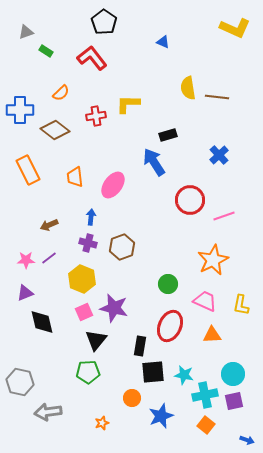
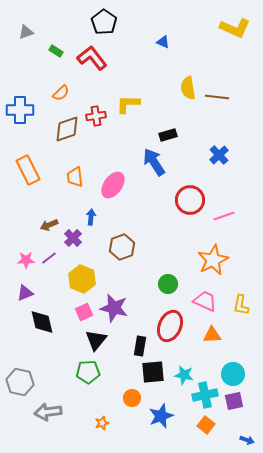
green rectangle at (46, 51): moved 10 px right
brown diamond at (55, 130): moved 12 px right, 1 px up; rotated 56 degrees counterclockwise
purple cross at (88, 243): moved 15 px left, 5 px up; rotated 30 degrees clockwise
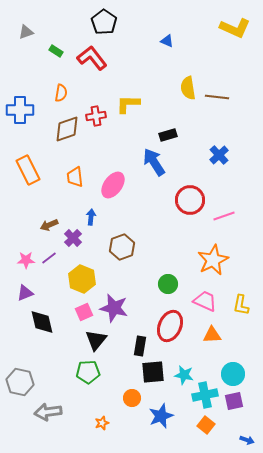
blue triangle at (163, 42): moved 4 px right, 1 px up
orange semicircle at (61, 93): rotated 36 degrees counterclockwise
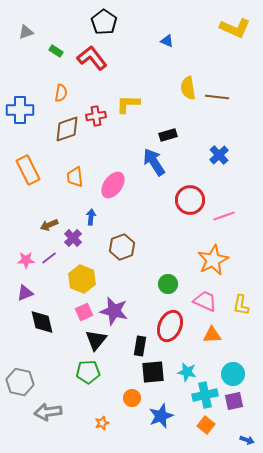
purple star at (114, 308): moved 3 px down
cyan star at (184, 375): moved 3 px right, 3 px up
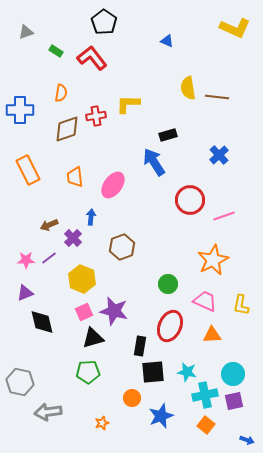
black triangle at (96, 340): moved 3 px left, 2 px up; rotated 35 degrees clockwise
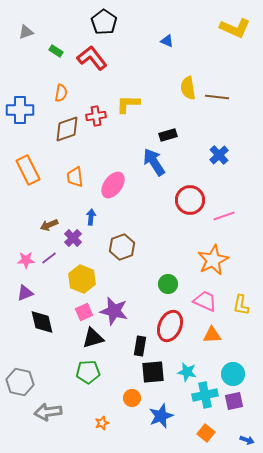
orange square at (206, 425): moved 8 px down
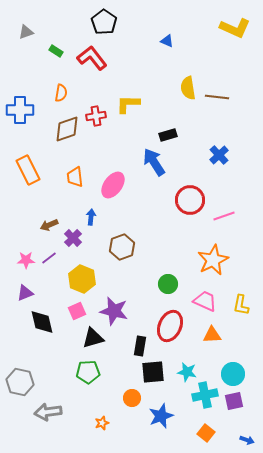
pink square at (84, 312): moved 7 px left, 1 px up
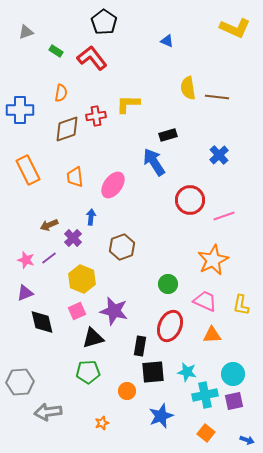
pink star at (26, 260): rotated 18 degrees clockwise
gray hexagon at (20, 382): rotated 16 degrees counterclockwise
orange circle at (132, 398): moved 5 px left, 7 px up
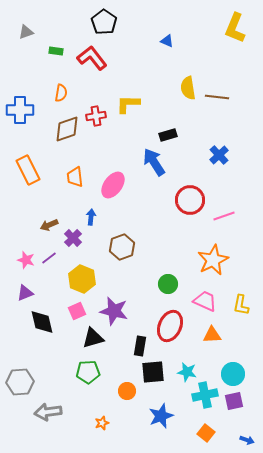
yellow L-shape at (235, 28): rotated 88 degrees clockwise
green rectangle at (56, 51): rotated 24 degrees counterclockwise
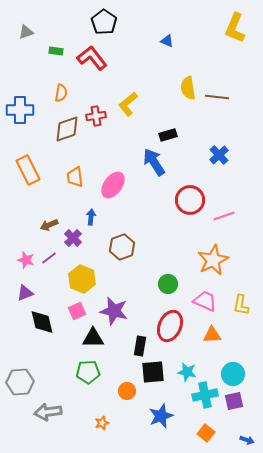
yellow L-shape at (128, 104): rotated 40 degrees counterclockwise
black triangle at (93, 338): rotated 15 degrees clockwise
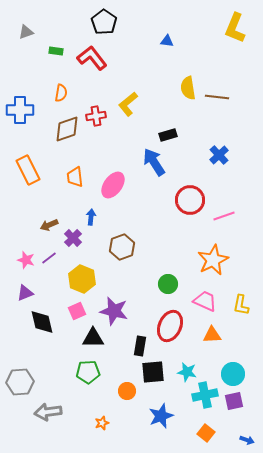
blue triangle at (167, 41): rotated 16 degrees counterclockwise
